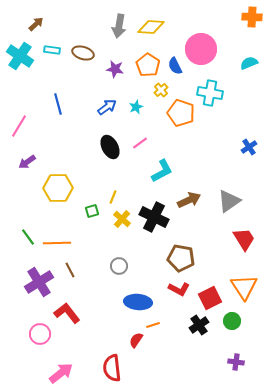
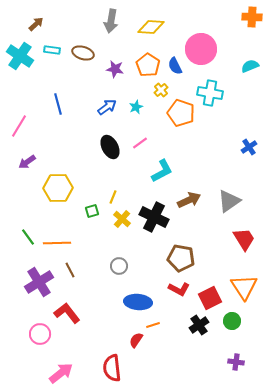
gray arrow at (119, 26): moved 8 px left, 5 px up
cyan semicircle at (249, 63): moved 1 px right, 3 px down
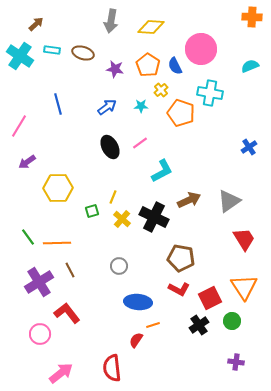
cyan star at (136, 107): moved 5 px right, 1 px up; rotated 24 degrees clockwise
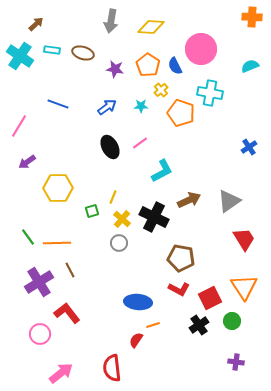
blue line at (58, 104): rotated 55 degrees counterclockwise
gray circle at (119, 266): moved 23 px up
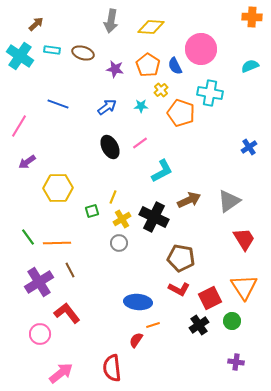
yellow cross at (122, 219): rotated 18 degrees clockwise
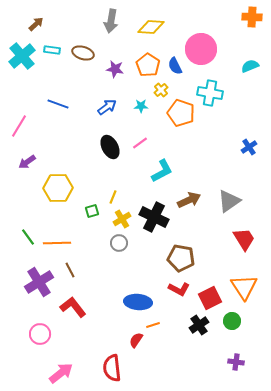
cyan cross at (20, 56): moved 2 px right; rotated 16 degrees clockwise
red L-shape at (67, 313): moved 6 px right, 6 px up
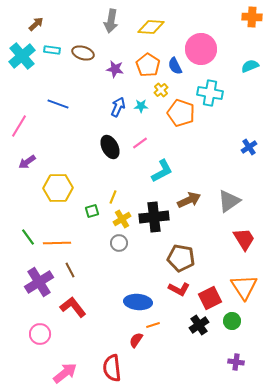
blue arrow at (107, 107): moved 11 px right; rotated 30 degrees counterclockwise
black cross at (154, 217): rotated 32 degrees counterclockwise
pink arrow at (61, 373): moved 4 px right
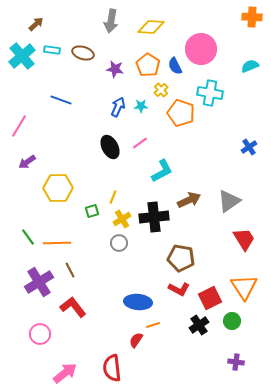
blue line at (58, 104): moved 3 px right, 4 px up
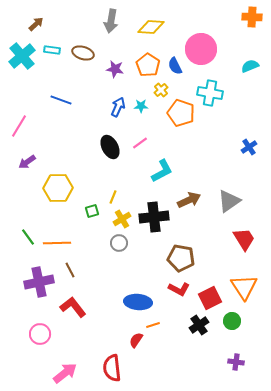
purple cross at (39, 282): rotated 20 degrees clockwise
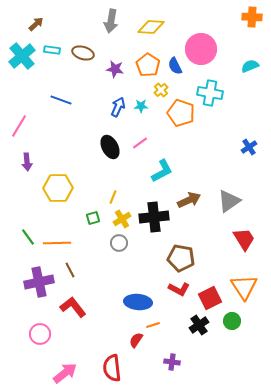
purple arrow at (27, 162): rotated 60 degrees counterclockwise
green square at (92, 211): moved 1 px right, 7 px down
purple cross at (236, 362): moved 64 px left
